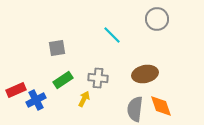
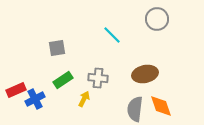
blue cross: moved 1 px left, 1 px up
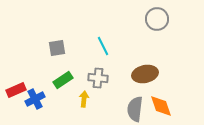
cyan line: moved 9 px left, 11 px down; rotated 18 degrees clockwise
yellow arrow: rotated 21 degrees counterclockwise
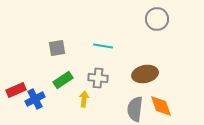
cyan line: rotated 54 degrees counterclockwise
